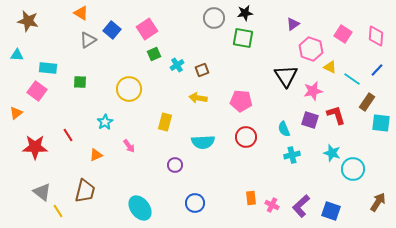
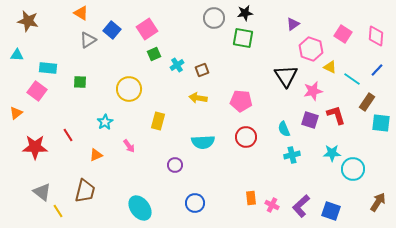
yellow rectangle at (165, 122): moved 7 px left, 1 px up
cyan star at (332, 153): rotated 18 degrees counterclockwise
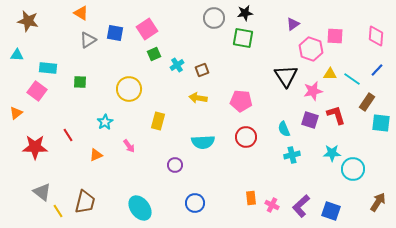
blue square at (112, 30): moved 3 px right, 3 px down; rotated 30 degrees counterclockwise
pink square at (343, 34): moved 8 px left, 2 px down; rotated 30 degrees counterclockwise
yellow triangle at (330, 67): moved 7 px down; rotated 24 degrees counterclockwise
brown trapezoid at (85, 191): moved 11 px down
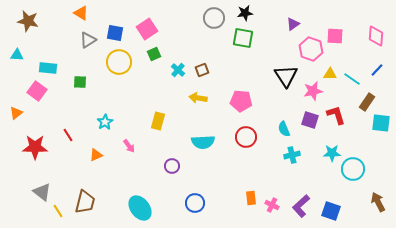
cyan cross at (177, 65): moved 1 px right, 5 px down; rotated 16 degrees counterclockwise
yellow circle at (129, 89): moved 10 px left, 27 px up
purple circle at (175, 165): moved 3 px left, 1 px down
brown arrow at (378, 202): rotated 60 degrees counterclockwise
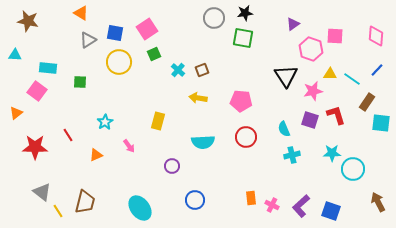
cyan triangle at (17, 55): moved 2 px left
blue circle at (195, 203): moved 3 px up
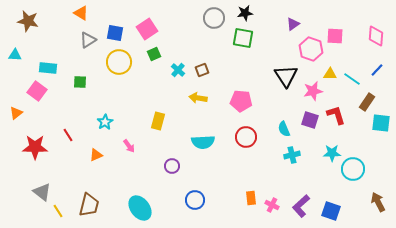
brown trapezoid at (85, 202): moved 4 px right, 3 px down
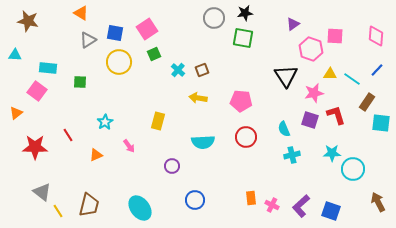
pink star at (313, 91): moved 1 px right, 2 px down
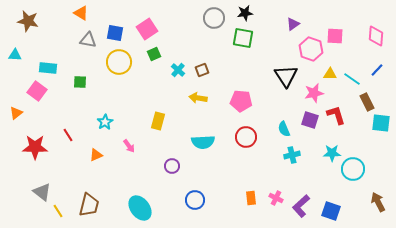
gray triangle at (88, 40): rotated 42 degrees clockwise
brown rectangle at (367, 102): rotated 60 degrees counterclockwise
pink cross at (272, 205): moved 4 px right, 7 px up
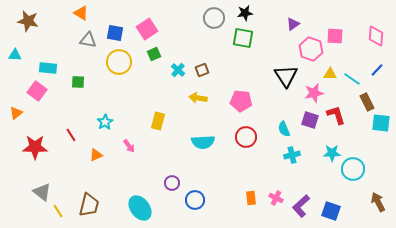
green square at (80, 82): moved 2 px left
red line at (68, 135): moved 3 px right
purple circle at (172, 166): moved 17 px down
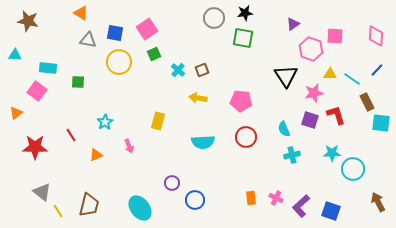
pink arrow at (129, 146): rotated 16 degrees clockwise
